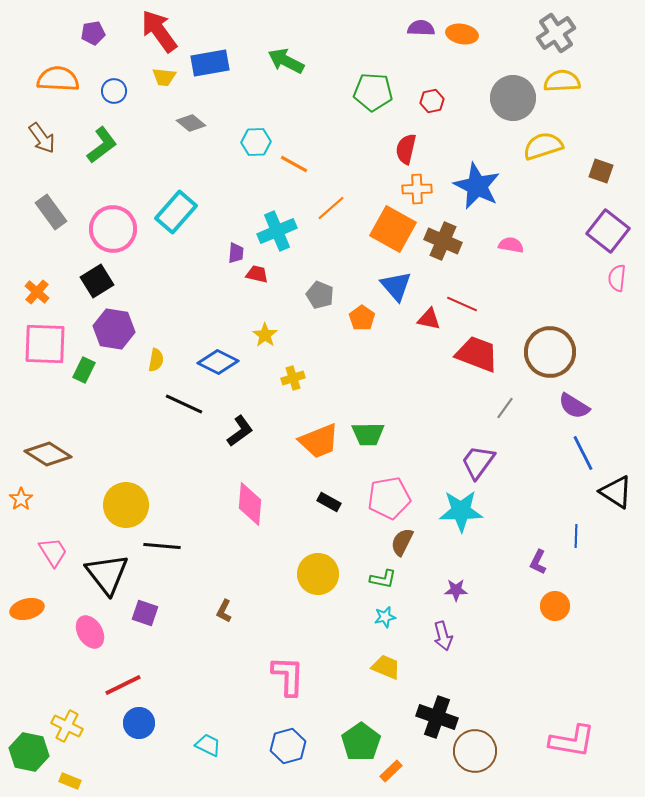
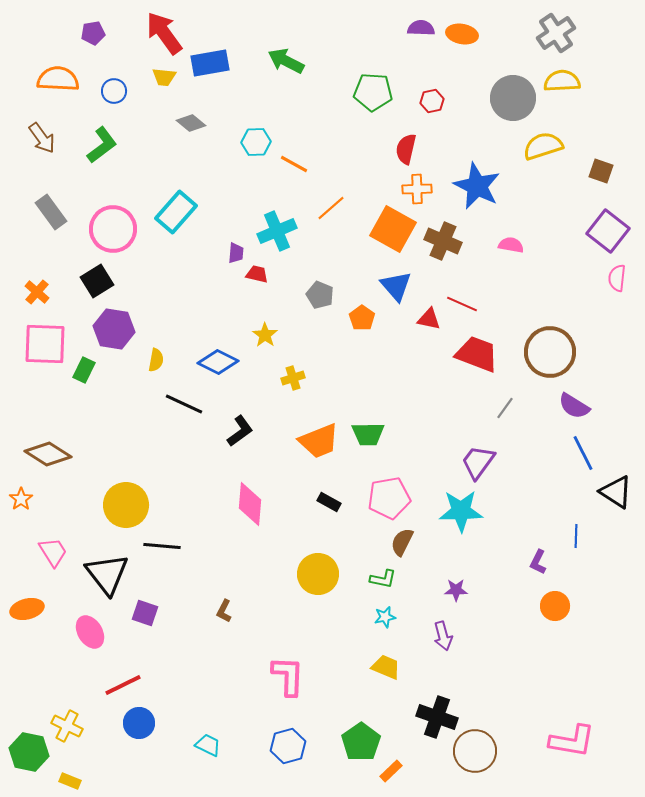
red arrow at (159, 31): moved 5 px right, 2 px down
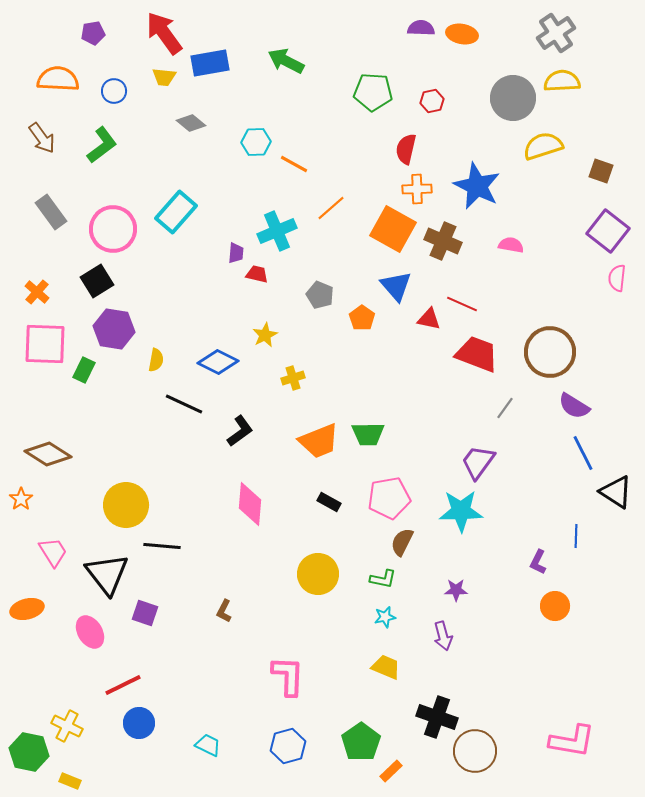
yellow star at (265, 335): rotated 10 degrees clockwise
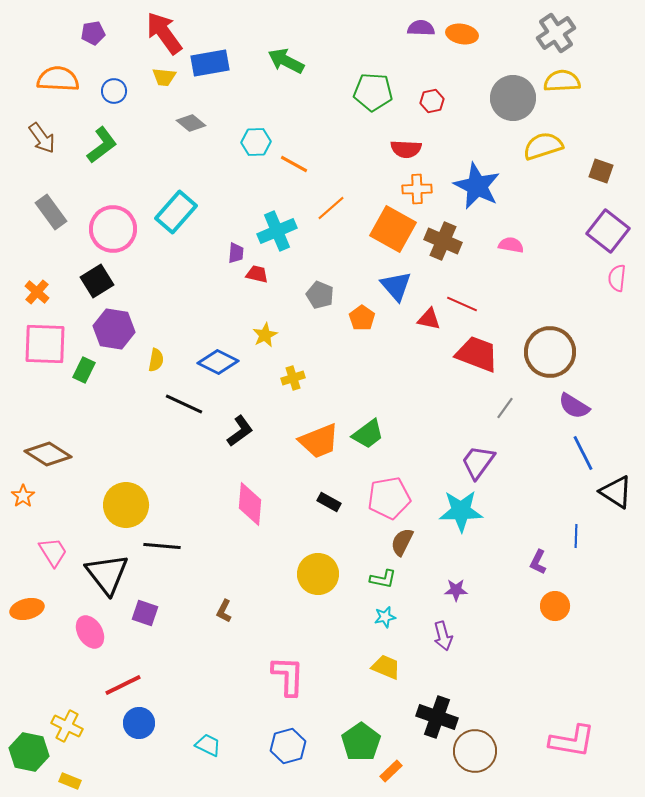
red semicircle at (406, 149): rotated 100 degrees counterclockwise
green trapezoid at (368, 434): rotated 36 degrees counterclockwise
orange star at (21, 499): moved 2 px right, 3 px up
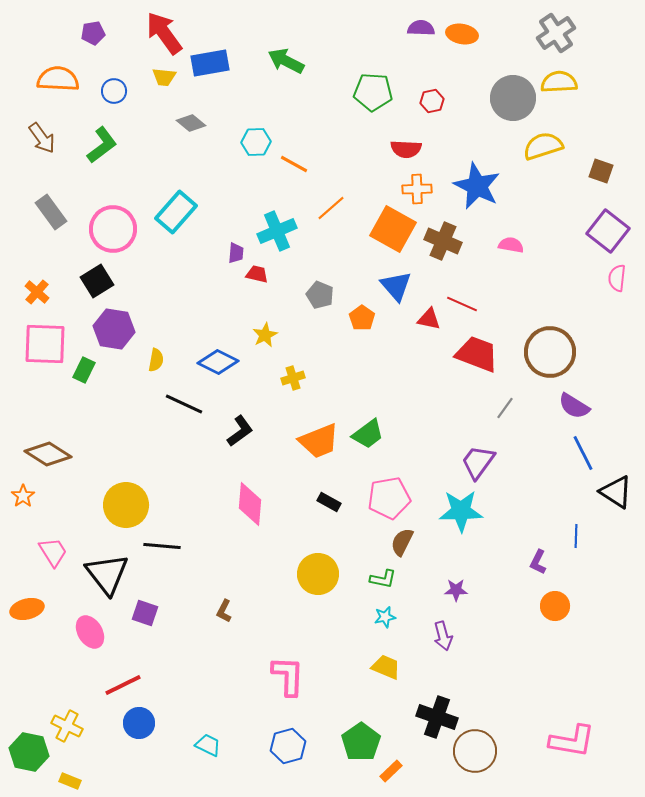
yellow semicircle at (562, 81): moved 3 px left, 1 px down
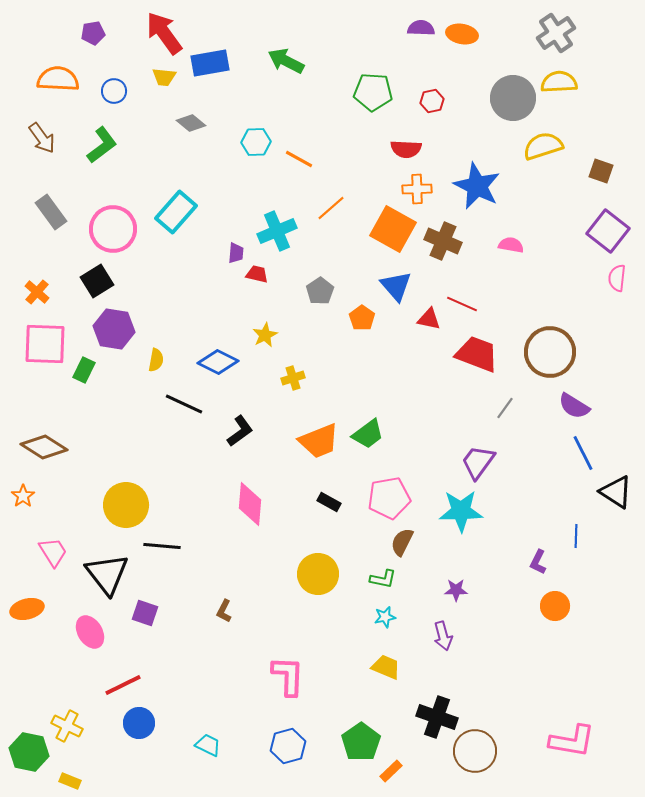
orange line at (294, 164): moved 5 px right, 5 px up
gray pentagon at (320, 295): moved 4 px up; rotated 16 degrees clockwise
brown diamond at (48, 454): moved 4 px left, 7 px up
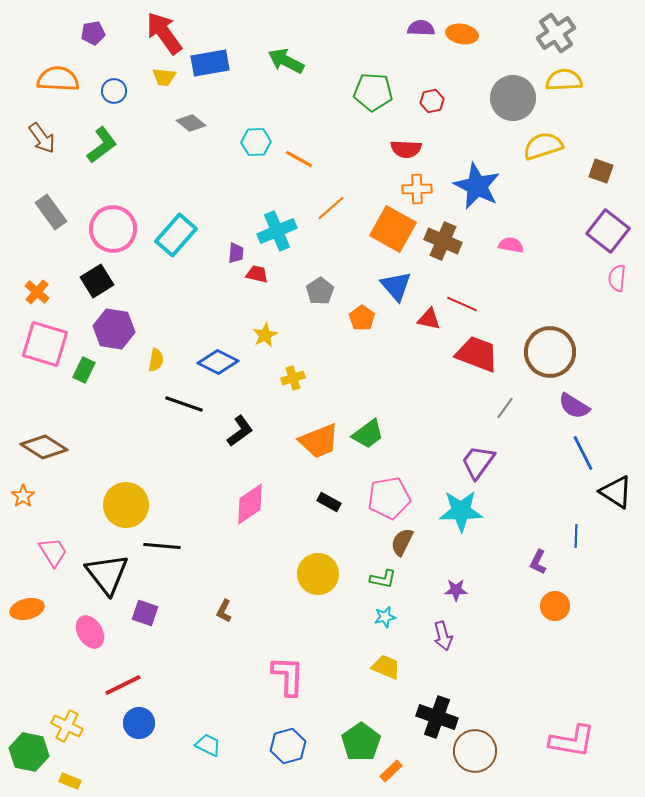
yellow semicircle at (559, 82): moved 5 px right, 2 px up
cyan rectangle at (176, 212): moved 23 px down
pink square at (45, 344): rotated 15 degrees clockwise
black line at (184, 404): rotated 6 degrees counterclockwise
pink diamond at (250, 504): rotated 51 degrees clockwise
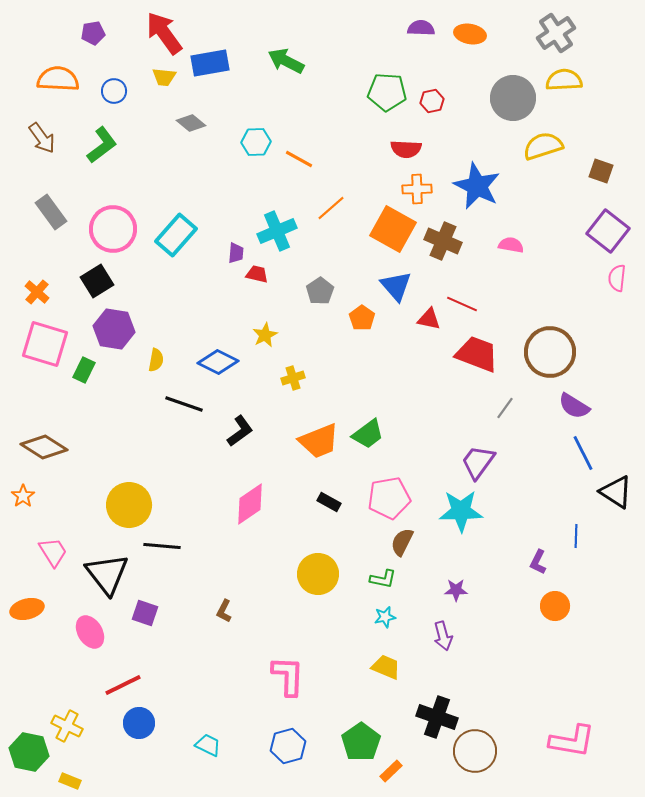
orange ellipse at (462, 34): moved 8 px right
green pentagon at (373, 92): moved 14 px right
yellow circle at (126, 505): moved 3 px right
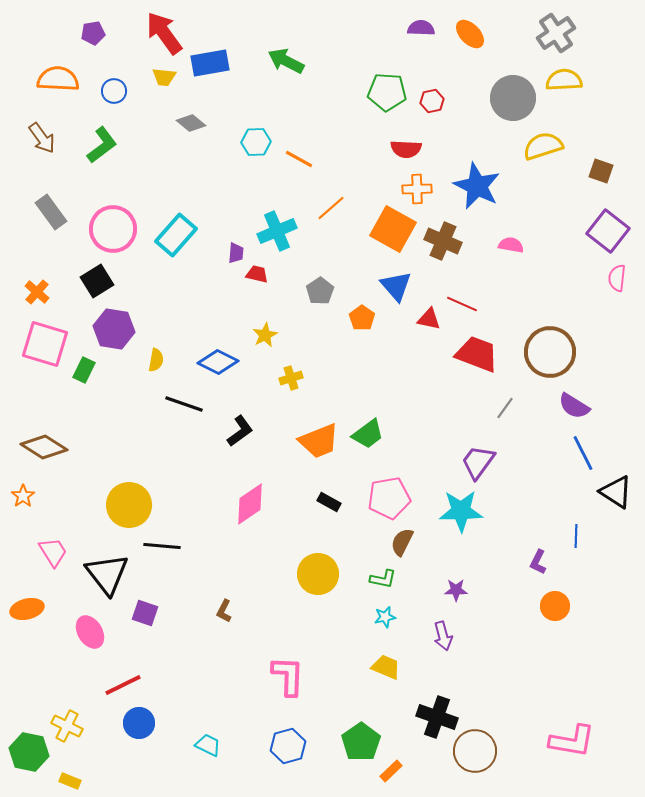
orange ellipse at (470, 34): rotated 36 degrees clockwise
yellow cross at (293, 378): moved 2 px left
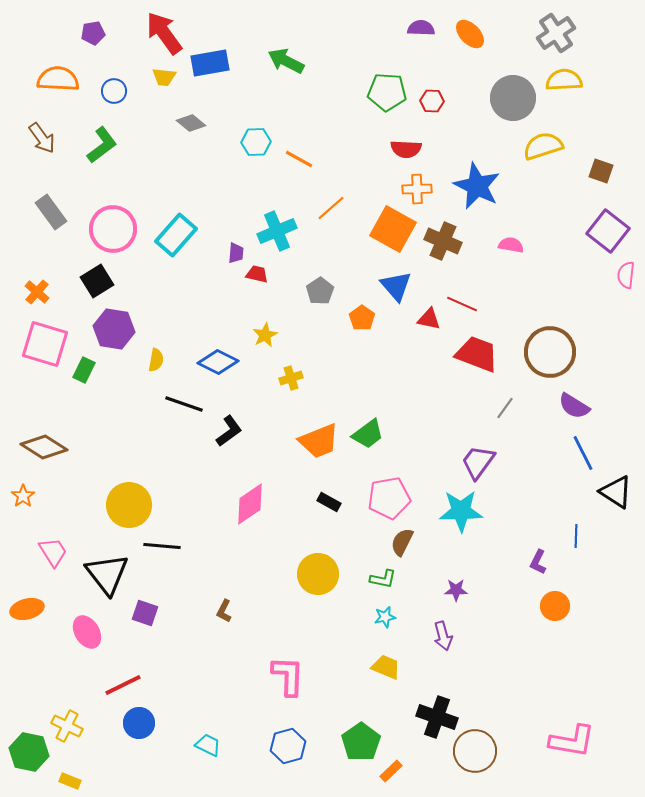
red hexagon at (432, 101): rotated 15 degrees clockwise
pink semicircle at (617, 278): moved 9 px right, 3 px up
black L-shape at (240, 431): moved 11 px left
pink ellipse at (90, 632): moved 3 px left
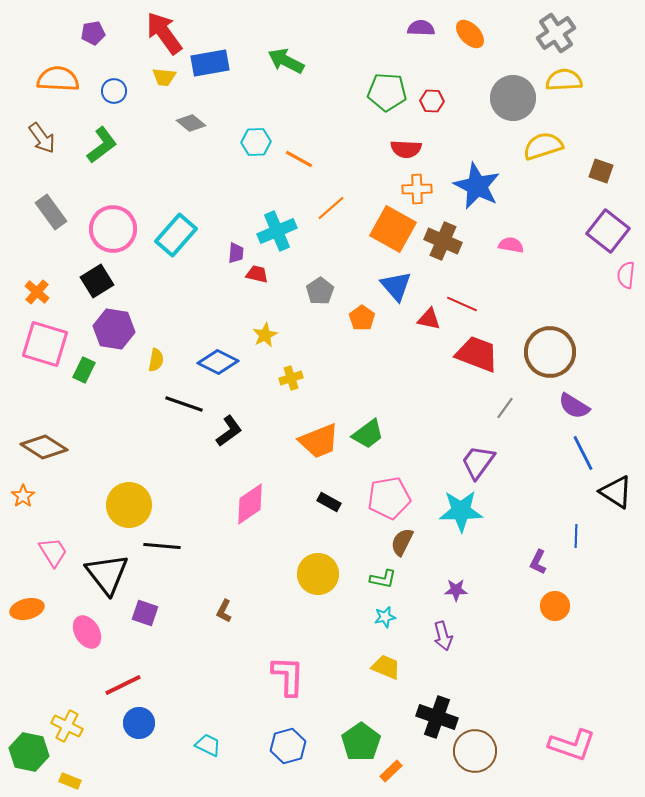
pink L-shape at (572, 741): moved 4 px down; rotated 9 degrees clockwise
